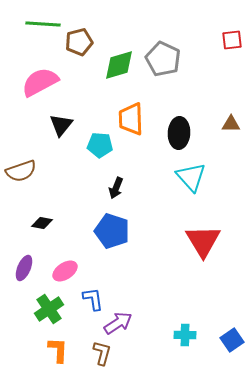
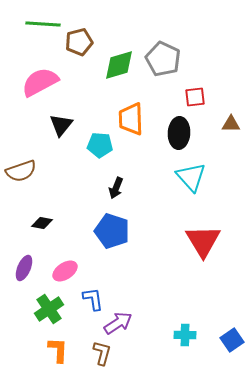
red square: moved 37 px left, 57 px down
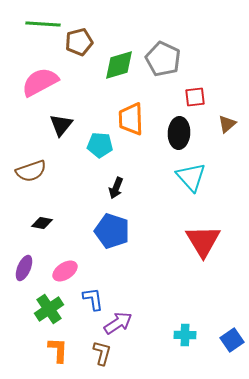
brown triangle: moved 4 px left; rotated 42 degrees counterclockwise
brown semicircle: moved 10 px right
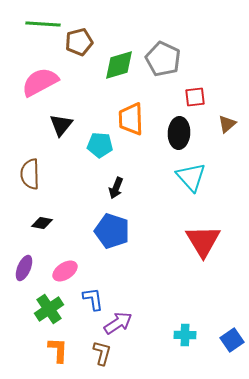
brown semicircle: moved 1 px left, 3 px down; rotated 108 degrees clockwise
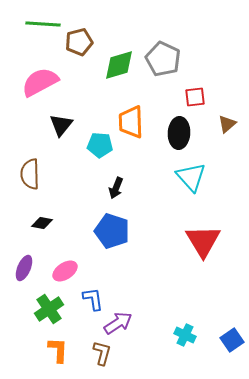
orange trapezoid: moved 3 px down
cyan cross: rotated 25 degrees clockwise
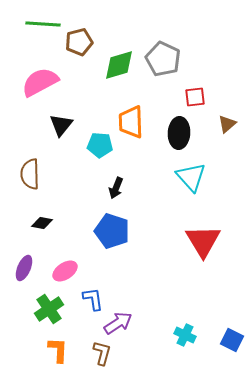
blue square: rotated 30 degrees counterclockwise
